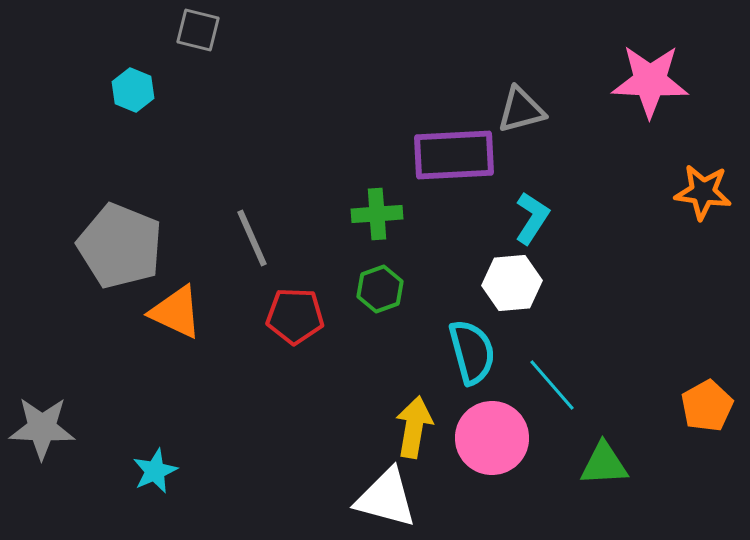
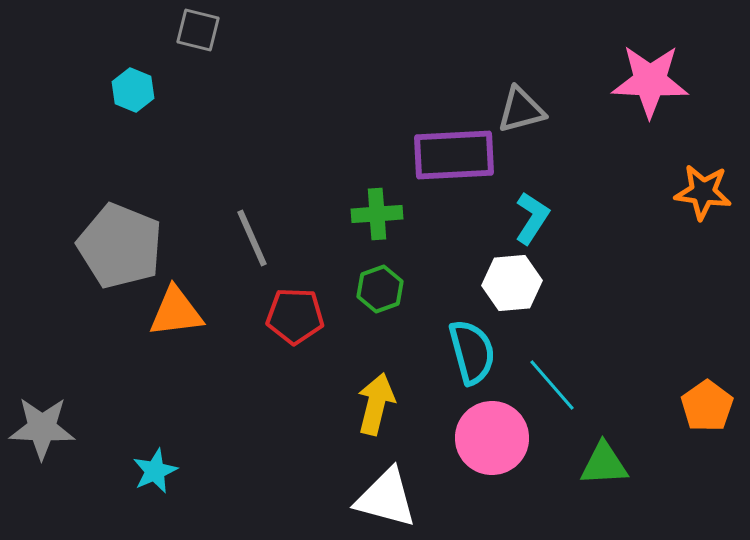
orange triangle: rotated 32 degrees counterclockwise
orange pentagon: rotated 6 degrees counterclockwise
yellow arrow: moved 38 px left, 23 px up; rotated 4 degrees clockwise
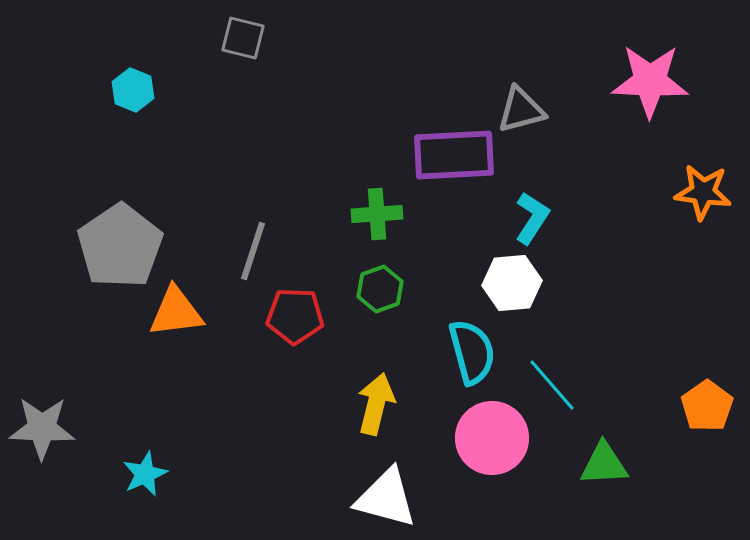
gray square: moved 45 px right, 8 px down
gray line: moved 1 px right, 13 px down; rotated 42 degrees clockwise
gray pentagon: rotated 16 degrees clockwise
cyan star: moved 10 px left, 3 px down
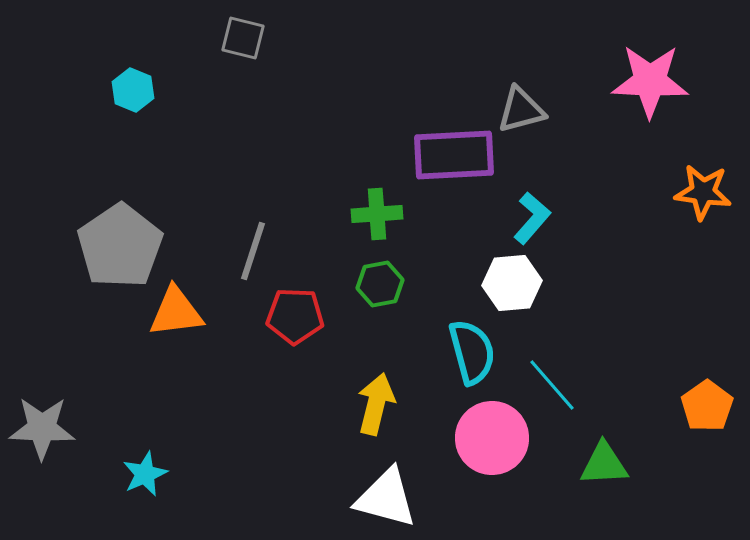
cyan L-shape: rotated 8 degrees clockwise
green hexagon: moved 5 px up; rotated 9 degrees clockwise
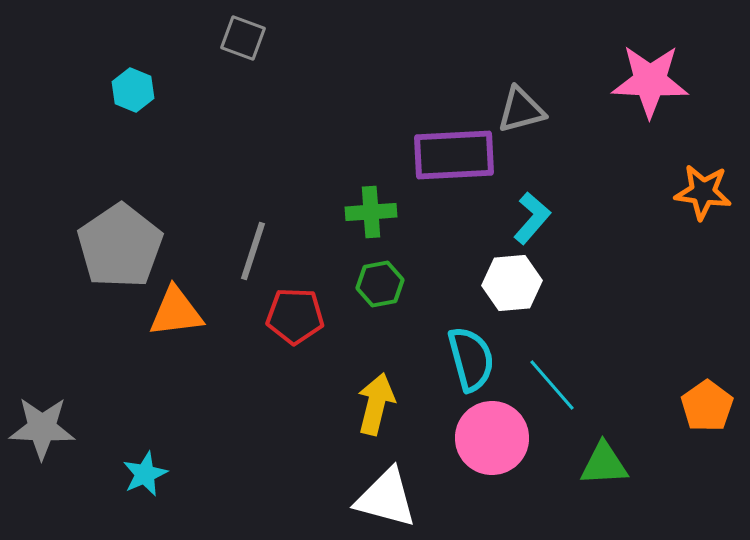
gray square: rotated 6 degrees clockwise
green cross: moved 6 px left, 2 px up
cyan semicircle: moved 1 px left, 7 px down
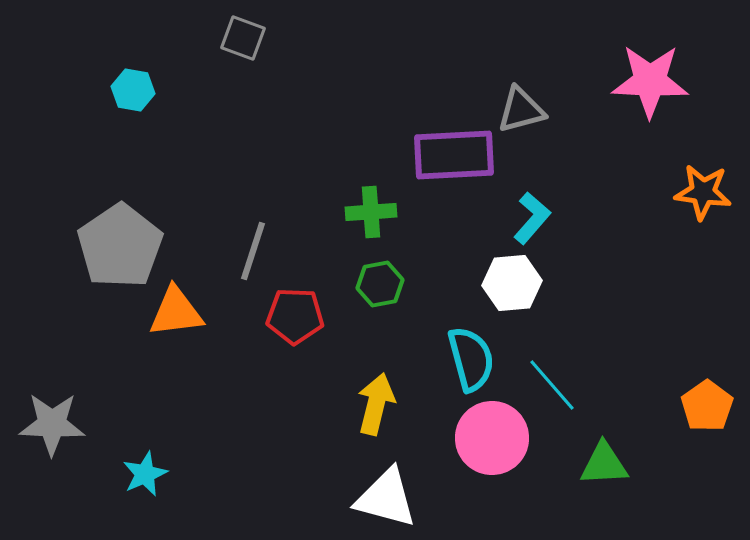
cyan hexagon: rotated 12 degrees counterclockwise
gray star: moved 10 px right, 4 px up
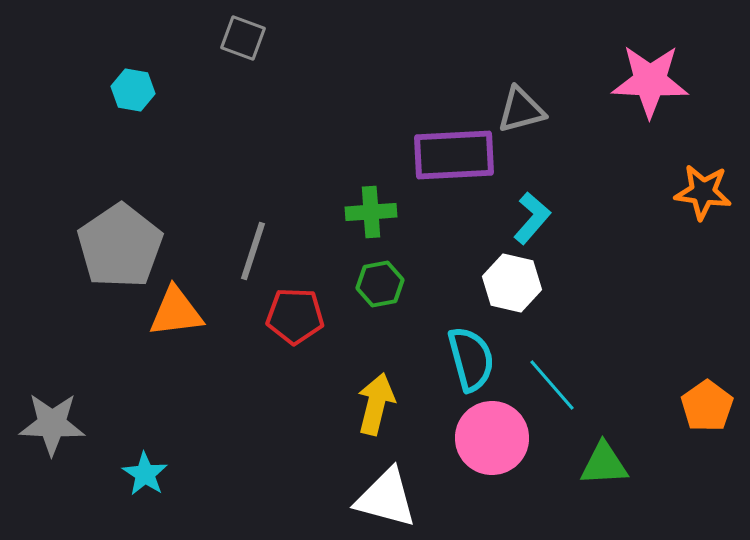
white hexagon: rotated 18 degrees clockwise
cyan star: rotated 15 degrees counterclockwise
